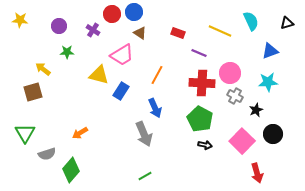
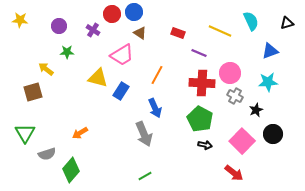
yellow arrow: moved 3 px right
yellow triangle: moved 1 px left, 3 px down
red arrow: moved 23 px left; rotated 36 degrees counterclockwise
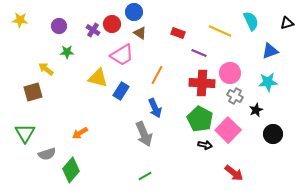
red circle: moved 10 px down
pink square: moved 14 px left, 11 px up
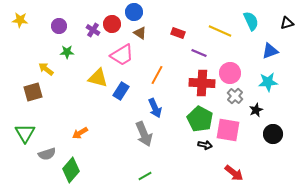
gray cross: rotated 14 degrees clockwise
pink square: rotated 35 degrees counterclockwise
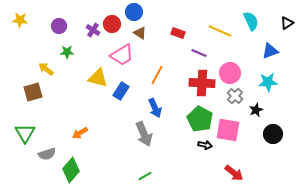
black triangle: rotated 16 degrees counterclockwise
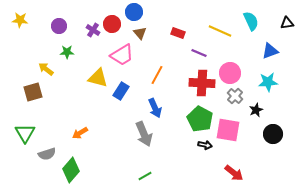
black triangle: rotated 24 degrees clockwise
brown triangle: rotated 16 degrees clockwise
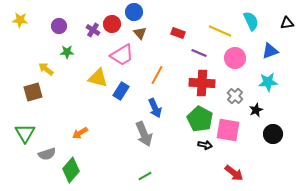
pink circle: moved 5 px right, 15 px up
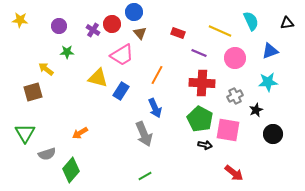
gray cross: rotated 21 degrees clockwise
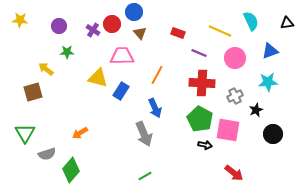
pink trapezoid: moved 1 px down; rotated 150 degrees counterclockwise
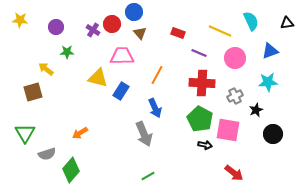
purple circle: moved 3 px left, 1 px down
green line: moved 3 px right
